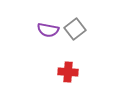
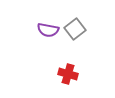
red cross: moved 2 px down; rotated 12 degrees clockwise
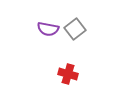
purple semicircle: moved 1 px up
